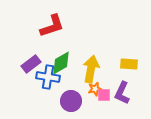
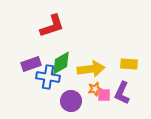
purple rectangle: rotated 18 degrees clockwise
yellow arrow: rotated 72 degrees clockwise
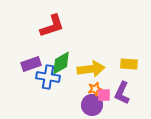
purple circle: moved 21 px right, 4 px down
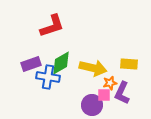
yellow arrow: moved 2 px right, 1 px up; rotated 20 degrees clockwise
orange star: moved 15 px right, 6 px up
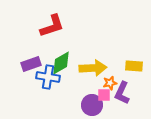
yellow rectangle: moved 5 px right, 2 px down
yellow arrow: rotated 16 degrees counterclockwise
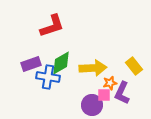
yellow rectangle: rotated 48 degrees clockwise
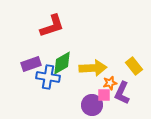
green diamond: moved 1 px right
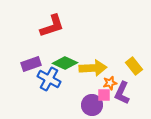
green diamond: moved 3 px right; rotated 55 degrees clockwise
blue cross: moved 1 px right, 2 px down; rotated 20 degrees clockwise
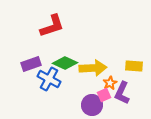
yellow rectangle: rotated 48 degrees counterclockwise
orange star: rotated 16 degrees counterclockwise
pink square: rotated 24 degrees counterclockwise
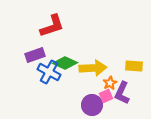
purple rectangle: moved 4 px right, 9 px up
blue cross: moved 7 px up
pink square: moved 2 px right, 1 px down
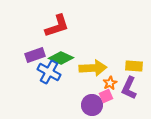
red L-shape: moved 5 px right
green diamond: moved 4 px left, 5 px up
purple L-shape: moved 7 px right, 5 px up
